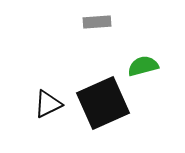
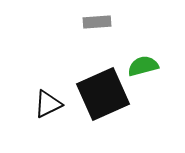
black square: moved 9 px up
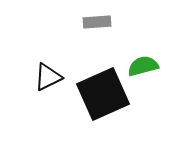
black triangle: moved 27 px up
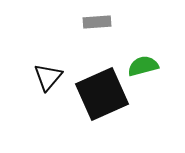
black triangle: rotated 24 degrees counterclockwise
black square: moved 1 px left
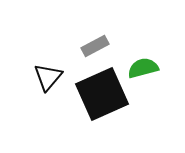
gray rectangle: moved 2 px left, 24 px down; rotated 24 degrees counterclockwise
green semicircle: moved 2 px down
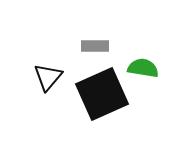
gray rectangle: rotated 28 degrees clockwise
green semicircle: rotated 24 degrees clockwise
